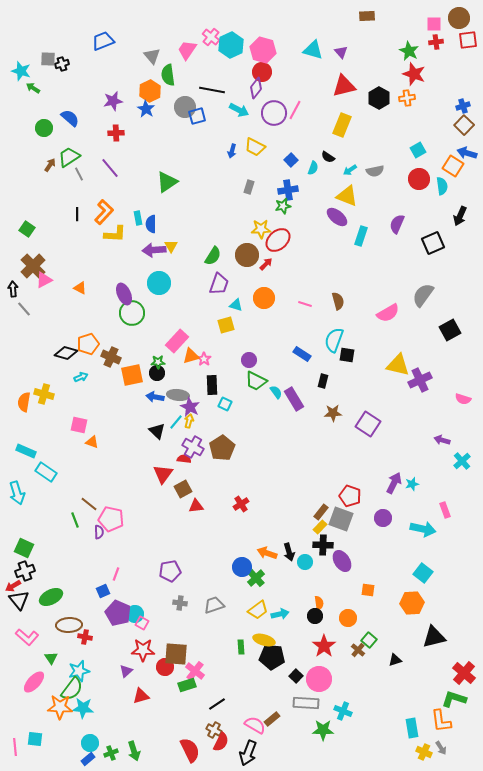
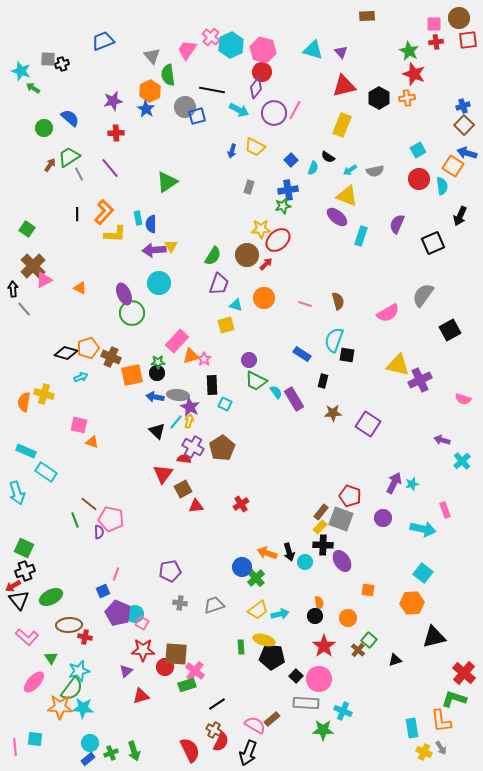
orange pentagon at (88, 344): moved 4 px down
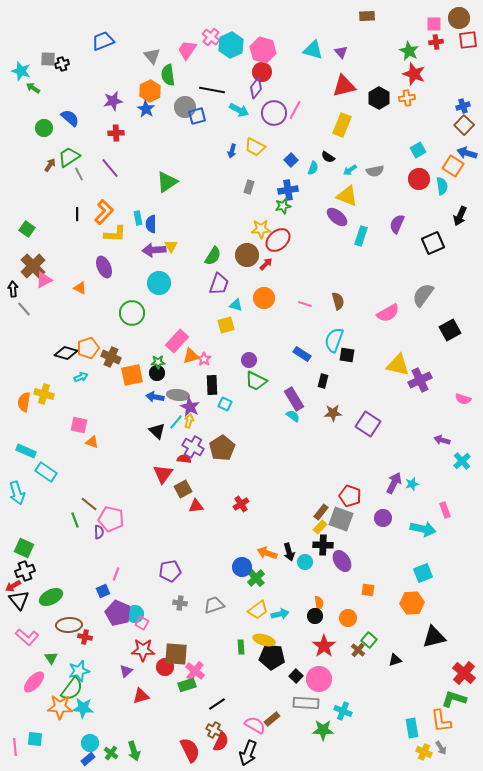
purple ellipse at (124, 294): moved 20 px left, 27 px up
cyan semicircle at (276, 392): moved 17 px right, 24 px down; rotated 16 degrees counterclockwise
cyan square at (423, 573): rotated 30 degrees clockwise
green cross at (111, 753): rotated 32 degrees counterclockwise
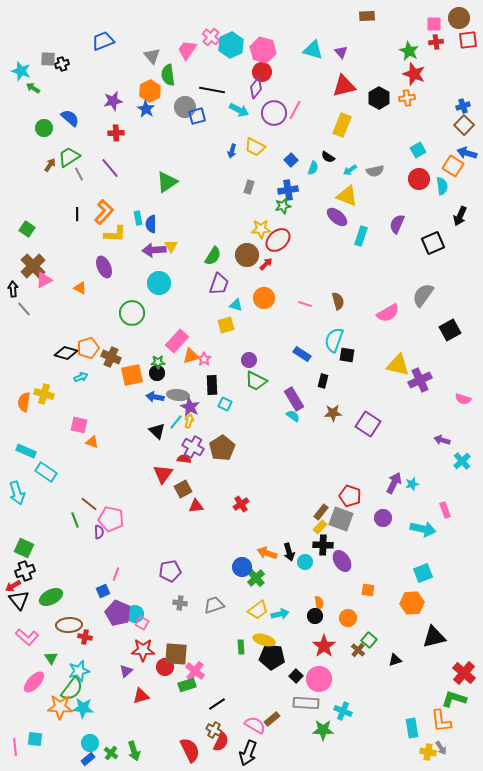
yellow cross at (424, 752): moved 4 px right; rotated 14 degrees counterclockwise
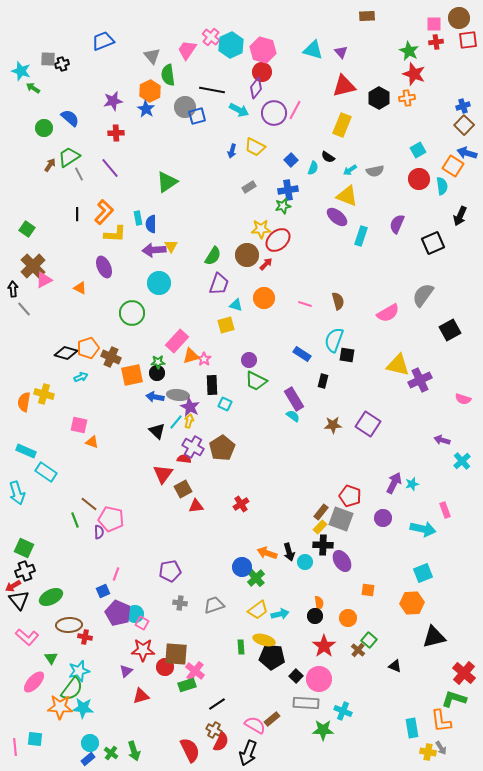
gray rectangle at (249, 187): rotated 40 degrees clockwise
brown star at (333, 413): moved 12 px down
black triangle at (395, 660): moved 6 px down; rotated 40 degrees clockwise
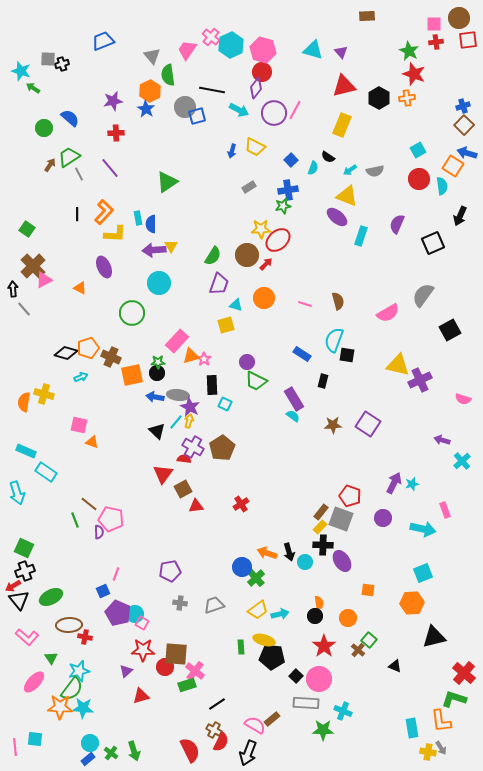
purple circle at (249, 360): moved 2 px left, 2 px down
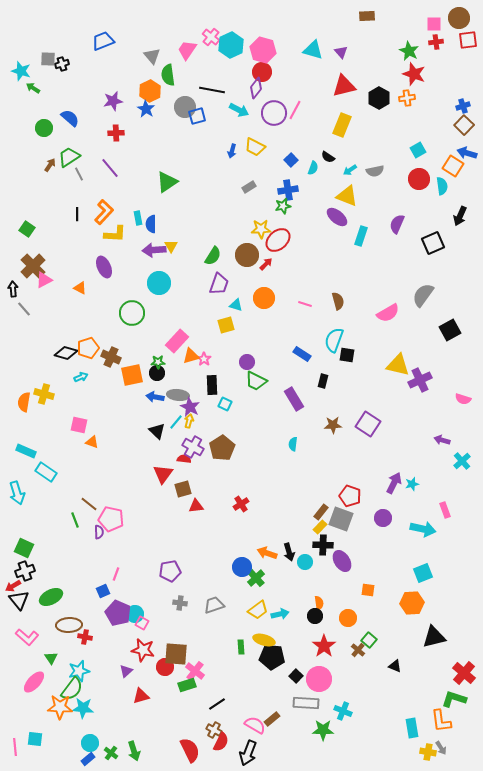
cyan semicircle at (293, 416): moved 28 px down; rotated 120 degrees counterclockwise
brown square at (183, 489): rotated 12 degrees clockwise
red star at (143, 650): rotated 10 degrees clockwise
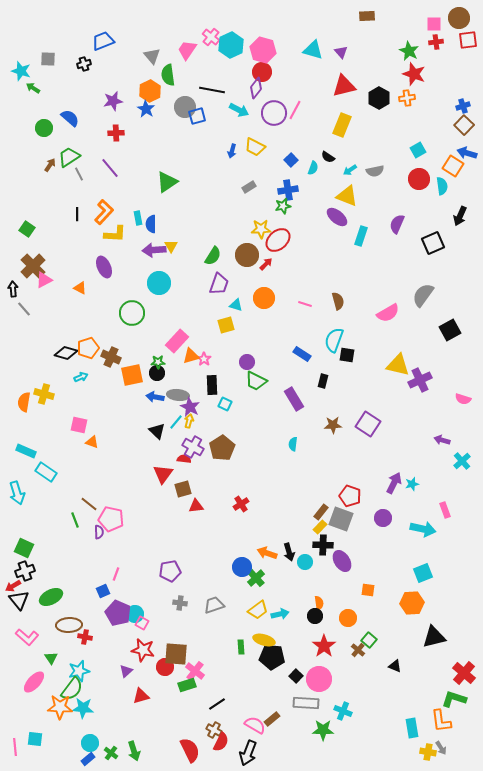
black cross at (62, 64): moved 22 px right
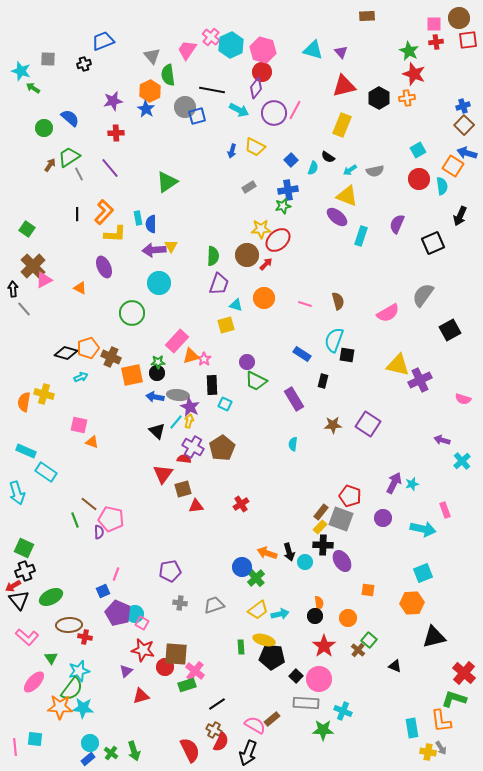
green semicircle at (213, 256): rotated 30 degrees counterclockwise
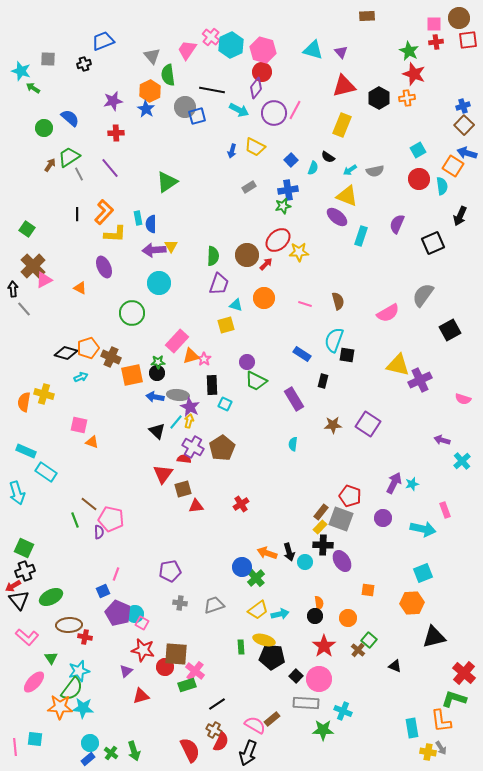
yellow star at (261, 229): moved 38 px right, 23 px down
